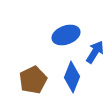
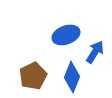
brown pentagon: moved 4 px up
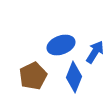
blue ellipse: moved 5 px left, 10 px down
blue diamond: moved 2 px right
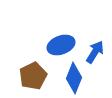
blue diamond: moved 1 px down
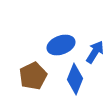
blue diamond: moved 1 px right, 1 px down
